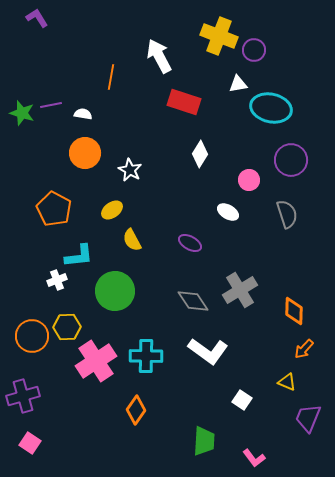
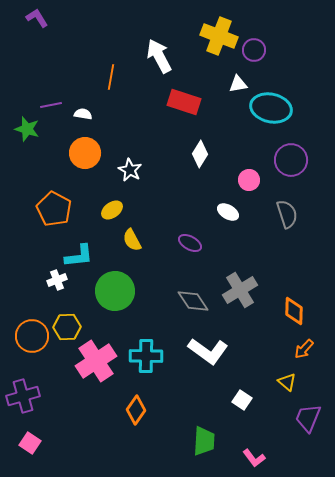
green star at (22, 113): moved 5 px right, 16 px down
yellow triangle at (287, 382): rotated 18 degrees clockwise
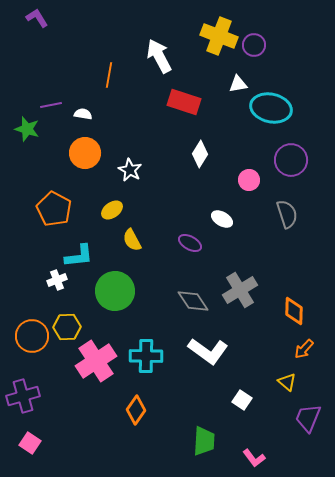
purple circle at (254, 50): moved 5 px up
orange line at (111, 77): moved 2 px left, 2 px up
white ellipse at (228, 212): moved 6 px left, 7 px down
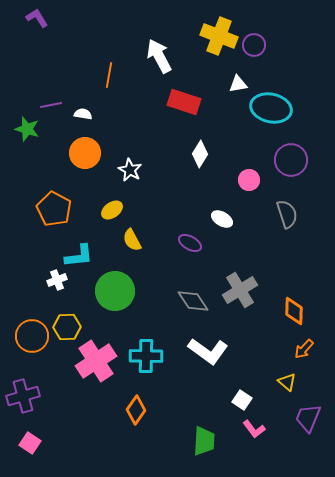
pink L-shape at (254, 458): moved 29 px up
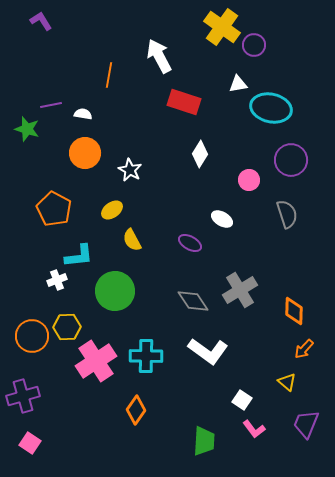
purple L-shape at (37, 18): moved 4 px right, 3 px down
yellow cross at (219, 36): moved 3 px right, 9 px up; rotated 15 degrees clockwise
purple trapezoid at (308, 418): moved 2 px left, 6 px down
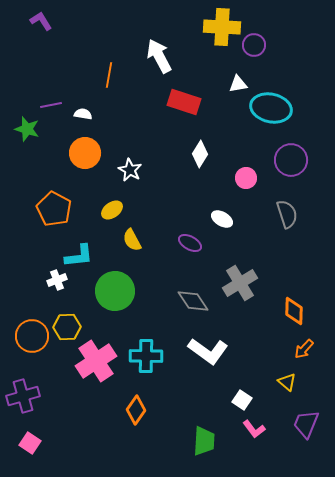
yellow cross at (222, 27): rotated 33 degrees counterclockwise
pink circle at (249, 180): moved 3 px left, 2 px up
gray cross at (240, 290): moved 7 px up
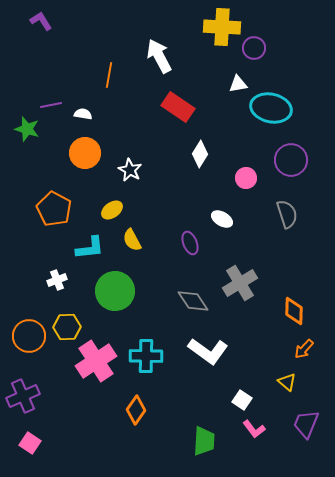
purple circle at (254, 45): moved 3 px down
red rectangle at (184, 102): moved 6 px left, 5 px down; rotated 16 degrees clockwise
purple ellipse at (190, 243): rotated 40 degrees clockwise
cyan L-shape at (79, 256): moved 11 px right, 8 px up
orange circle at (32, 336): moved 3 px left
purple cross at (23, 396): rotated 8 degrees counterclockwise
